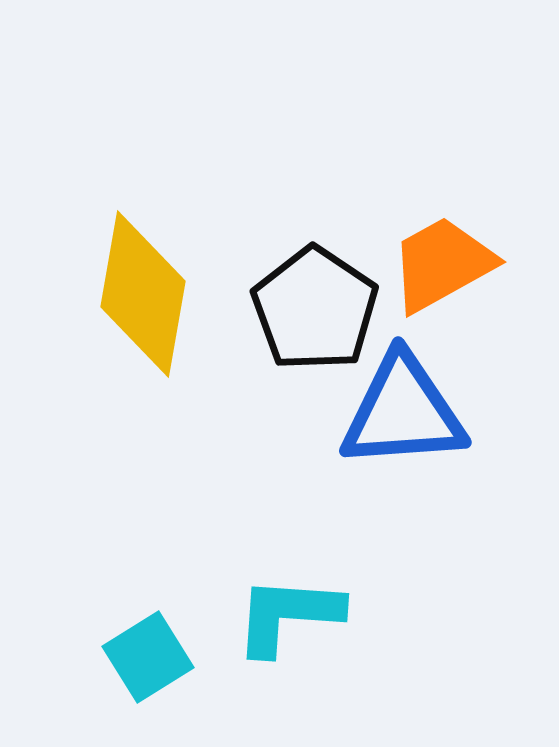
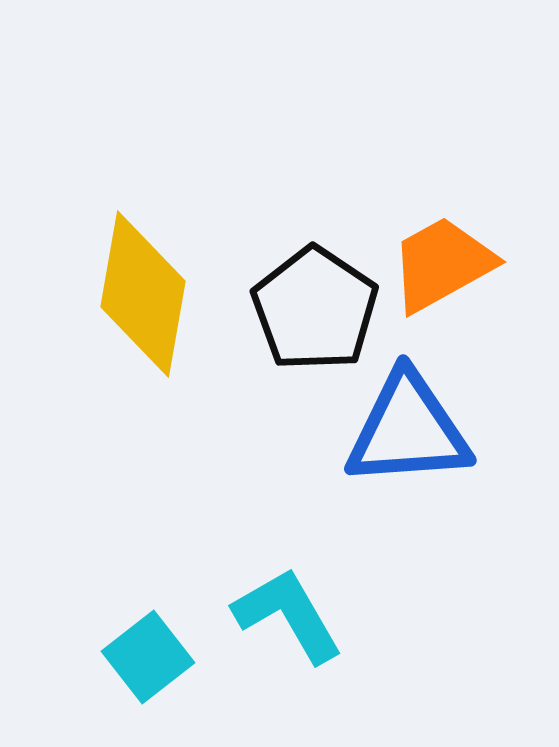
blue triangle: moved 5 px right, 18 px down
cyan L-shape: rotated 56 degrees clockwise
cyan square: rotated 6 degrees counterclockwise
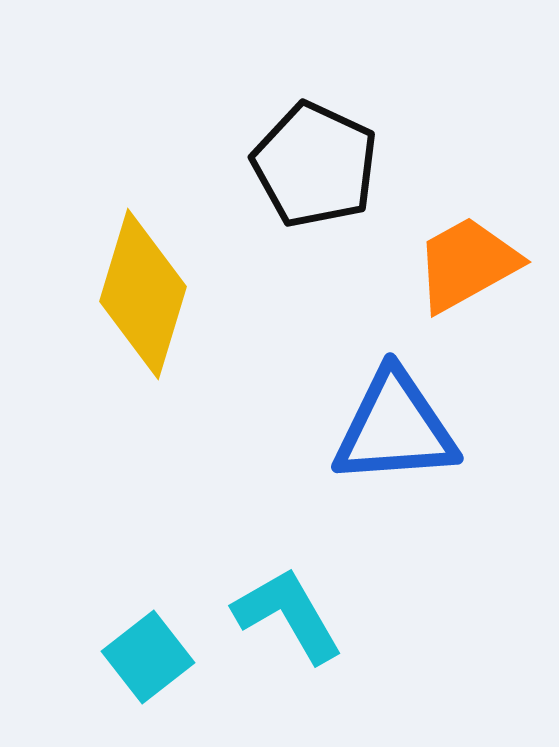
orange trapezoid: moved 25 px right
yellow diamond: rotated 7 degrees clockwise
black pentagon: moved 144 px up; rotated 9 degrees counterclockwise
blue triangle: moved 13 px left, 2 px up
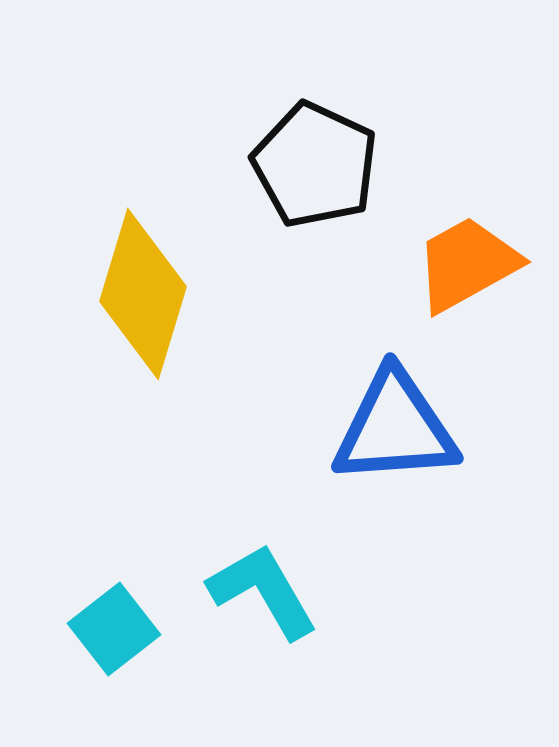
cyan L-shape: moved 25 px left, 24 px up
cyan square: moved 34 px left, 28 px up
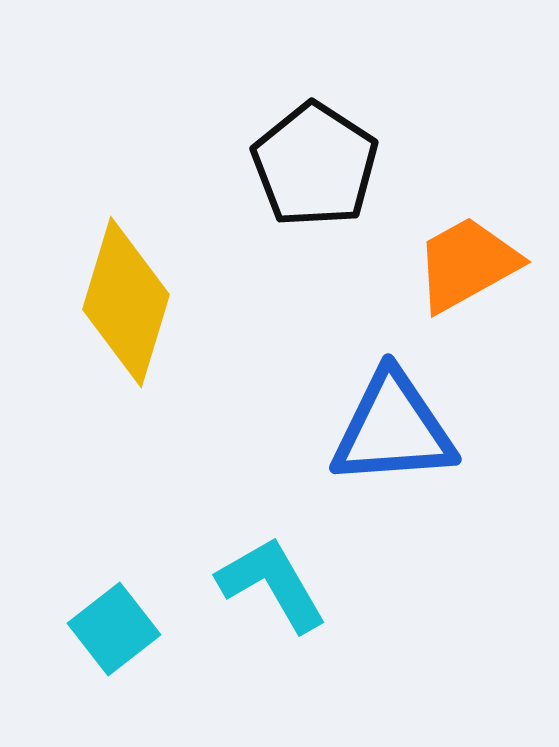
black pentagon: rotated 8 degrees clockwise
yellow diamond: moved 17 px left, 8 px down
blue triangle: moved 2 px left, 1 px down
cyan L-shape: moved 9 px right, 7 px up
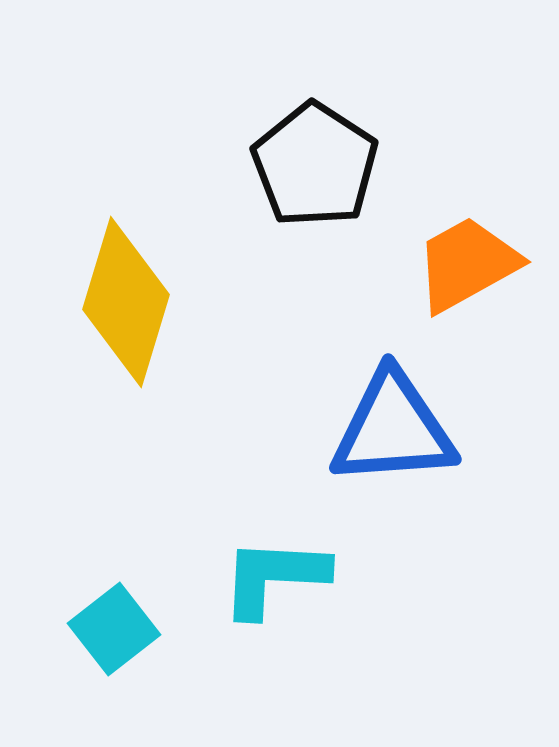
cyan L-shape: moved 2 px right, 7 px up; rotated 57 degrees counterclockwise
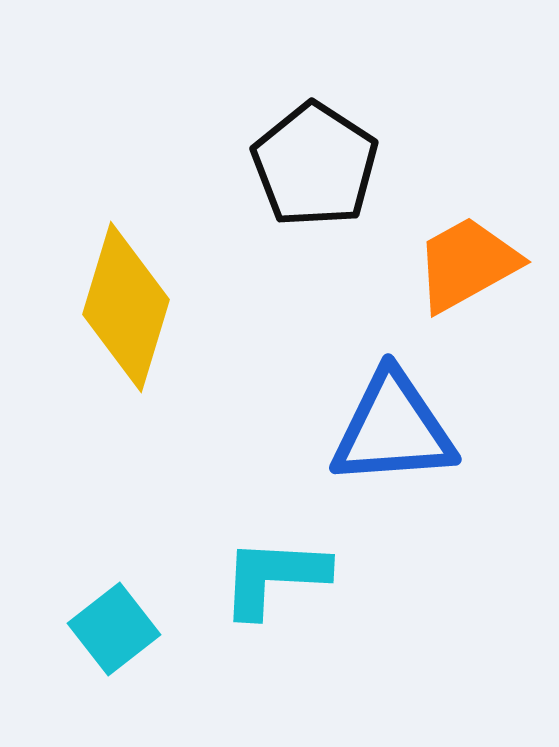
yellow diamond: moved 5 px down
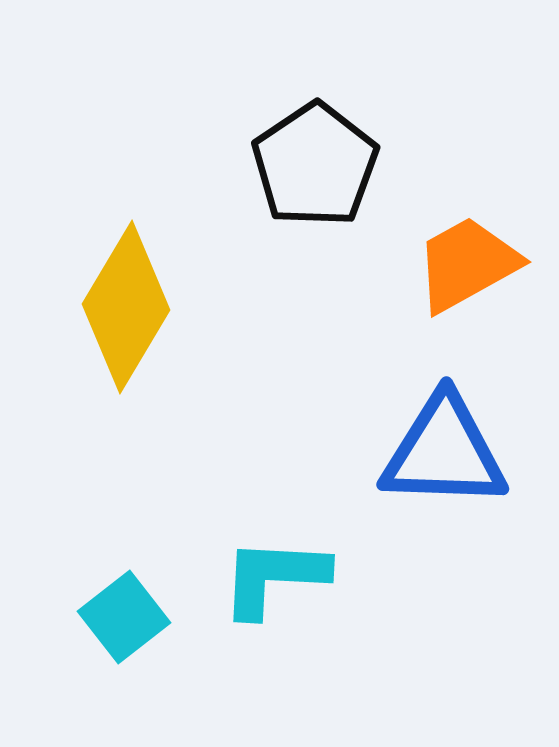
black pentagon: rotated 5 degrees clockwise
yellow diamond: rotated 14 degrees clockwise
blue triangle: moved 51 px right, 23 px down; rotated 6 degrees clockwise
cyan square: moved 10 px right, 12 px up
